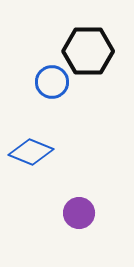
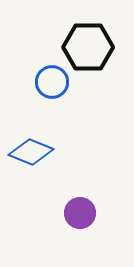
black hexagon: moved 4 px up
purple circle: moved 1 px right
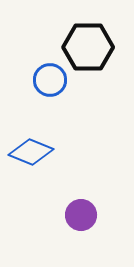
blue circle: moved 2 px left, 2 px up
purple circle: moved 1 px right, 2 px down
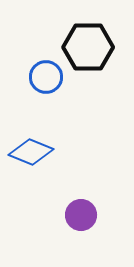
blue circle: moved 4 px left, 3 px up
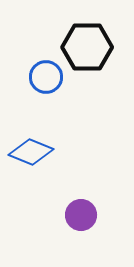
black hexagon: moved 1 px left
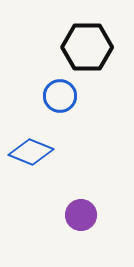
blue circle: moved 14 px right, 19 px down
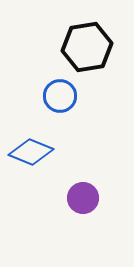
black hexagon: rotated 9 degrees counterclockwise
purple circle: moved 2 px right, 17 px up
